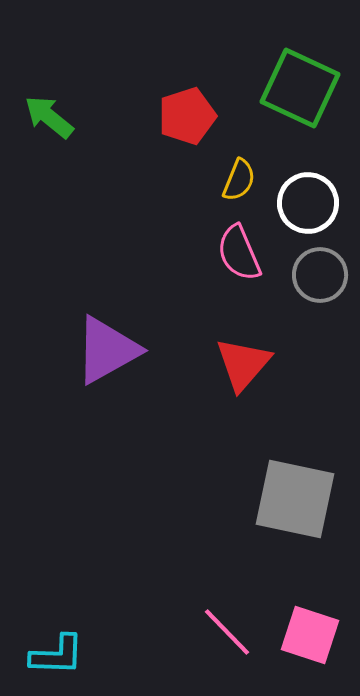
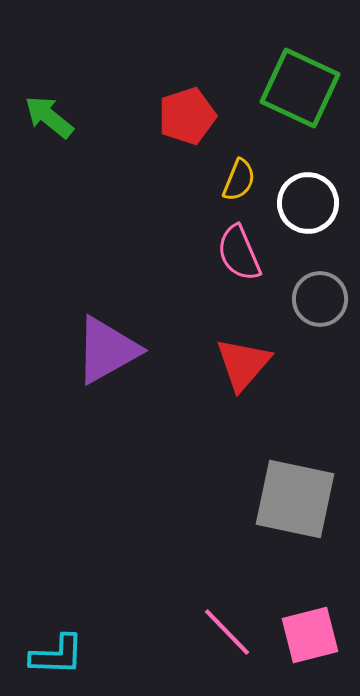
gray circle: moved 24 px down
pink square: rotated 32 degrees counterclockwise
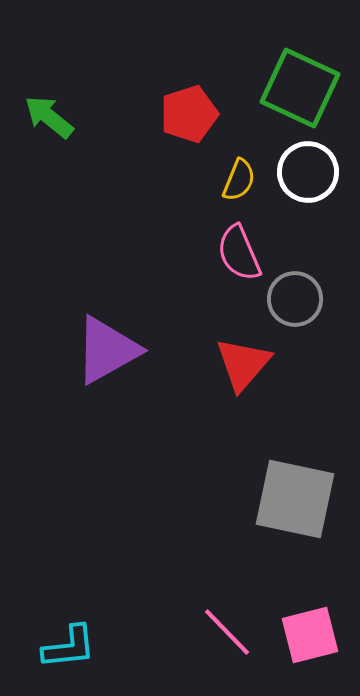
red pentagon: moved 2 px right, 2 px up
white circle: moved 31 px up
gray circle: moved 25 px left
cyan L-shape: moved 12 px right, 8 px up; rotated 8 degrees counterclockwise
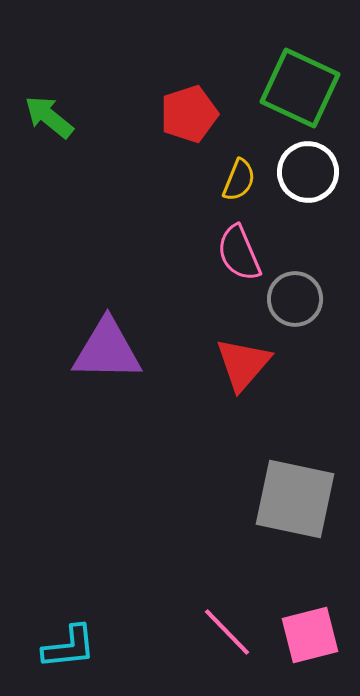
purple triangle: rotated 30 degrees clockwise
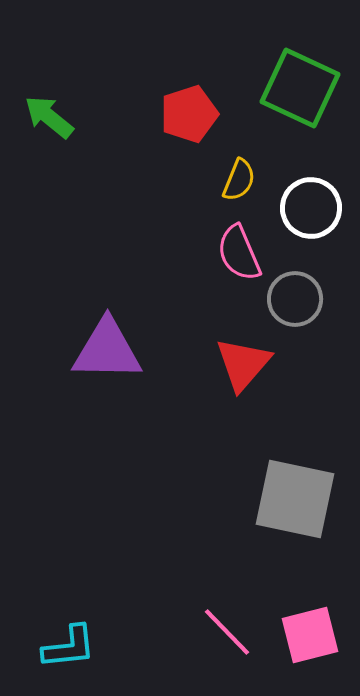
white circle: moved 3 px right, 36 px down
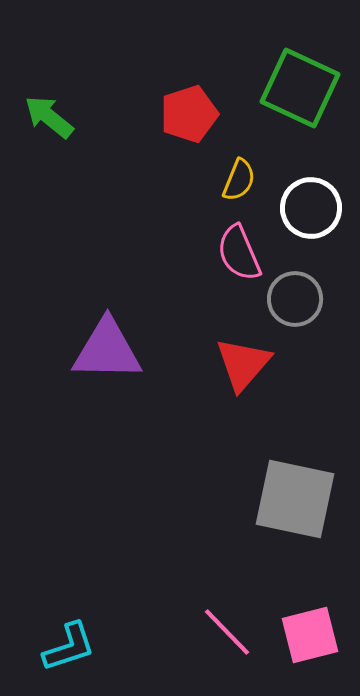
cyan L-shape: rotated 12 degrees counterclockwise
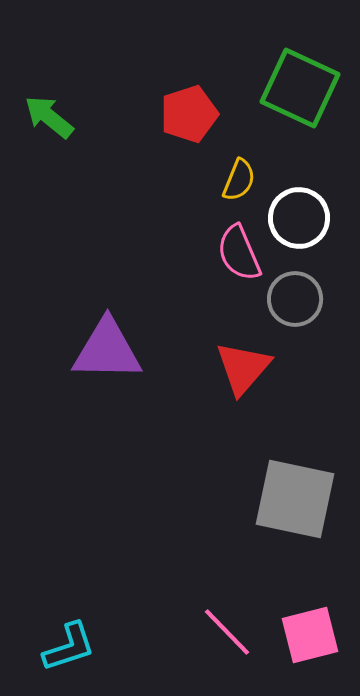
white circle: moved 12 px left, 10 px down
red triangle: moved 4 px down
